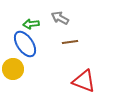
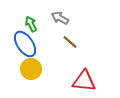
green arrow: rotated 70 degrees clockwise
brown line: rotated 49 degrees clockwise
yellow circle: moved 18 px right
red triangle: rotated 15 degrees counterclockwise
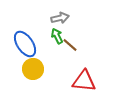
gray arrow: rotated 138 degrees clockwise
green arrow: moved 26 px right, 12 px down
brown line: moved 3 px down
yellow circle: moved 2 px right
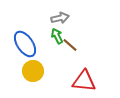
yellow circle: moved 2 px down
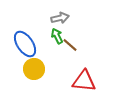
yellow circle: moved 1 px right, 2 px up
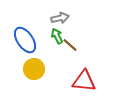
blue ellipse: moved 4 px up
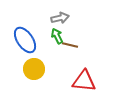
brown line: rotated 28 degrees counterclockwise
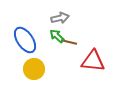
green arrow: rotated 21 degrees counterclockwise
brown line: moved 1 px left, 3 px up
red triangle: moved 9 px right, 20 px up
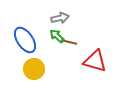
red triangle: moved 2 px right; rotated 10 degrees clockwise
